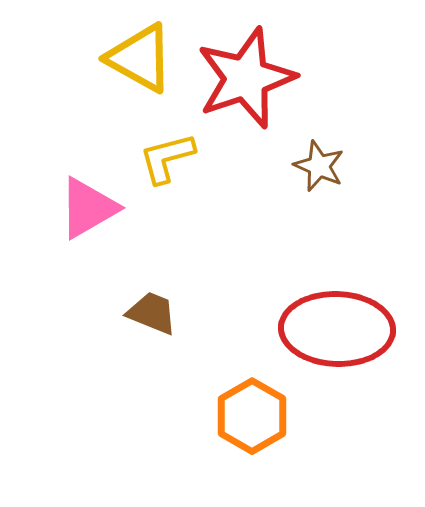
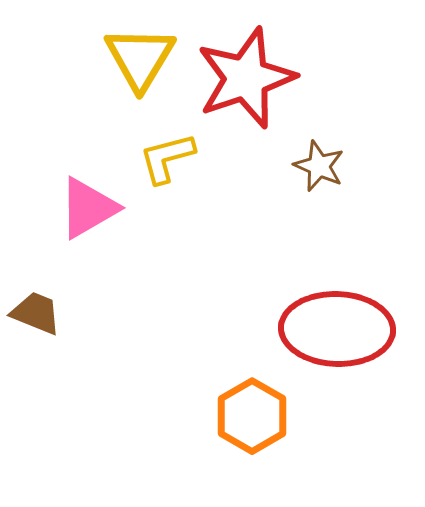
yellow triangle: rotated 32 degrees clockwise
brown trapezoid: moved 116 px left
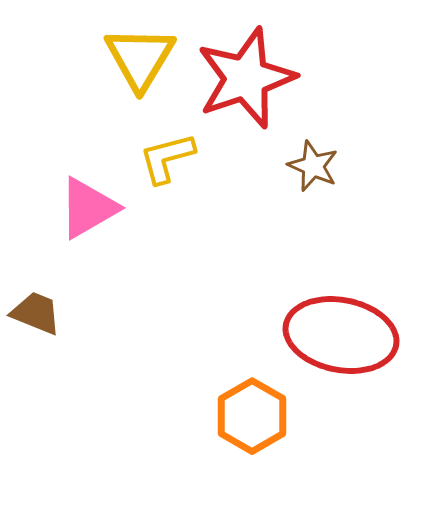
brown star: moved 6 px left
red ellipse: moved 4 px right, 6 px down; rotated 9 degrees clockwise
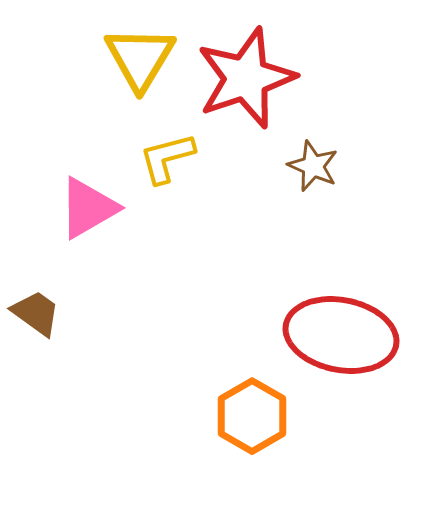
brown trapezoid: rotated 14 degrees clockwise
